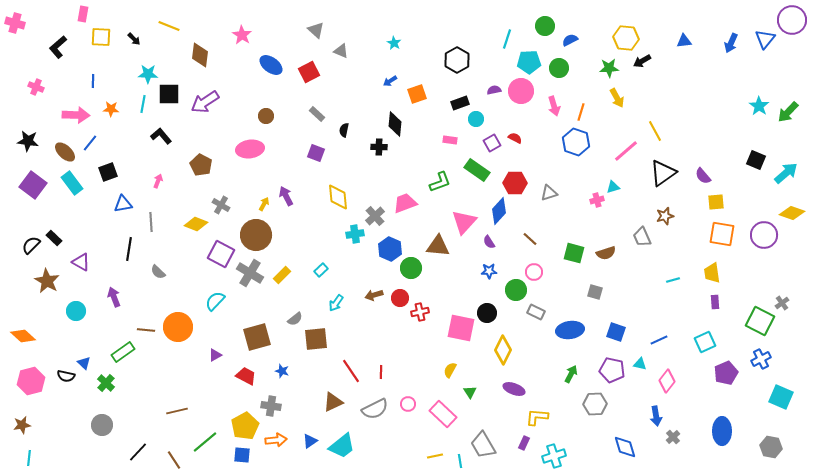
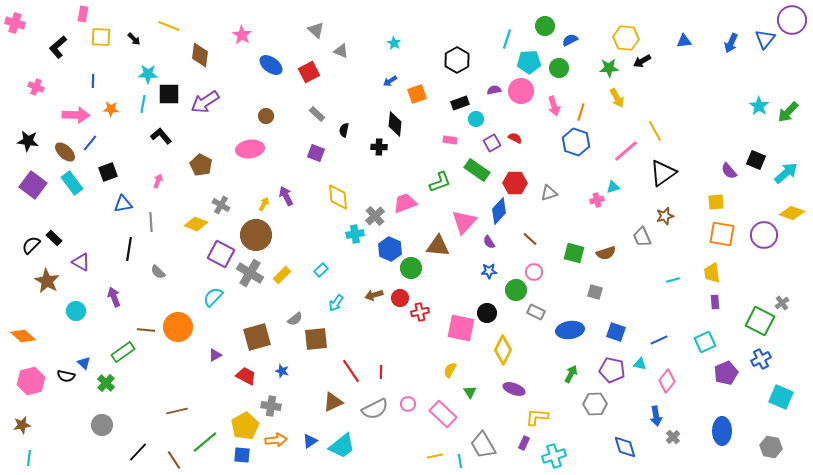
purple semicircle at (703, 176): moved 26 px right, 5 px up
cyan semicircle at (215, 301): moved 2 px left, 4 px up
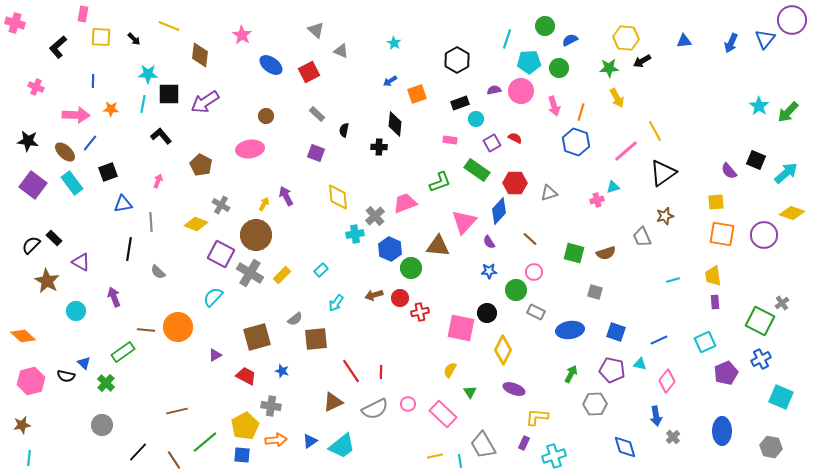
yellow trapezoid at (712, 273): moved 1 px right, 3 px down
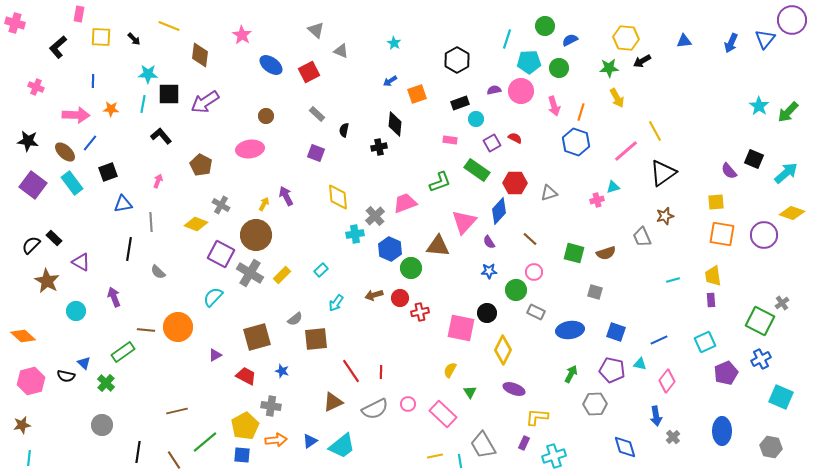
pink rectangle at (83, 14): moved 4 px left
black cross at (379, 147): rotated 14 degrees counterclockwise
black square at (756, 160): moved 2 px left, 1 px up
purple rectangle at (715, 302): moved 4 px left, 2 px up
black line at (138, 452): rotated 35 degrees counterclockwise
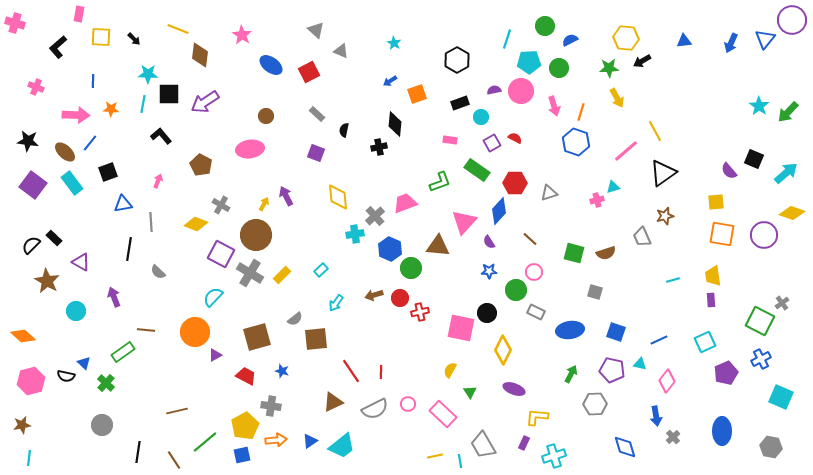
yellow line at (169, 26): moved 9 px right, 3 px down
cyan circle at (476, 119): moved 5 px right, 2 px up
orange circle at (178, 327): moved 17 px right, 5 px down
blue square at (242, 455): rotated 18 degrees counterclockwise
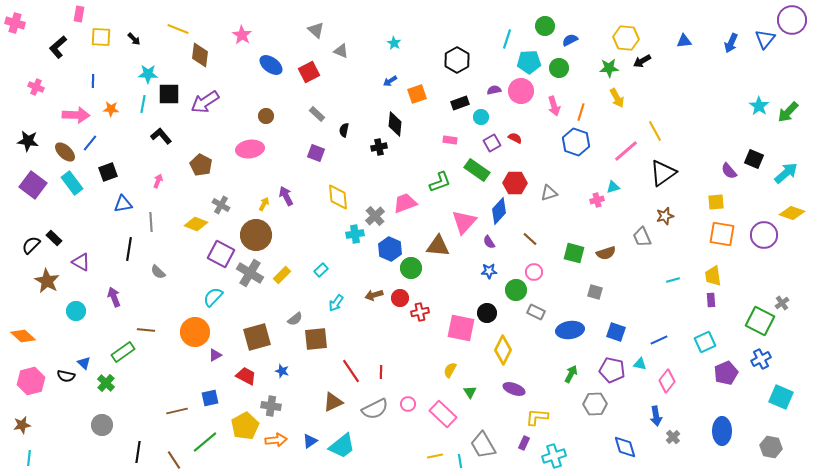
blue square at (242, 455): moved 32 px left, 57 px up
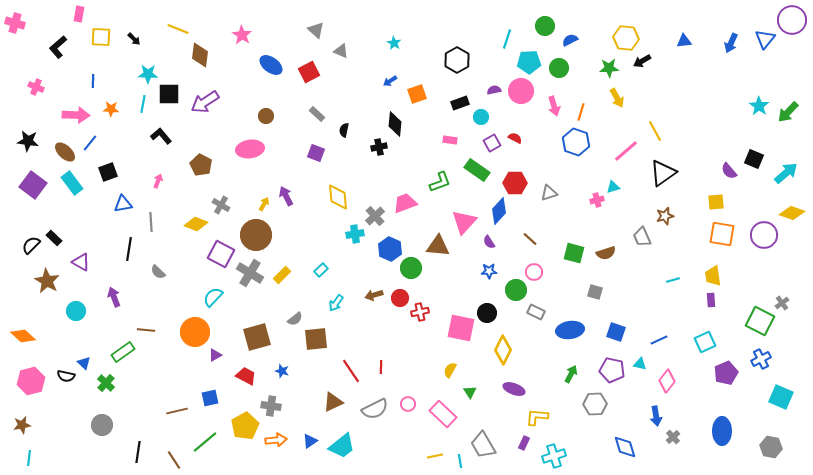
red line at (381, 372): moved 5 px up
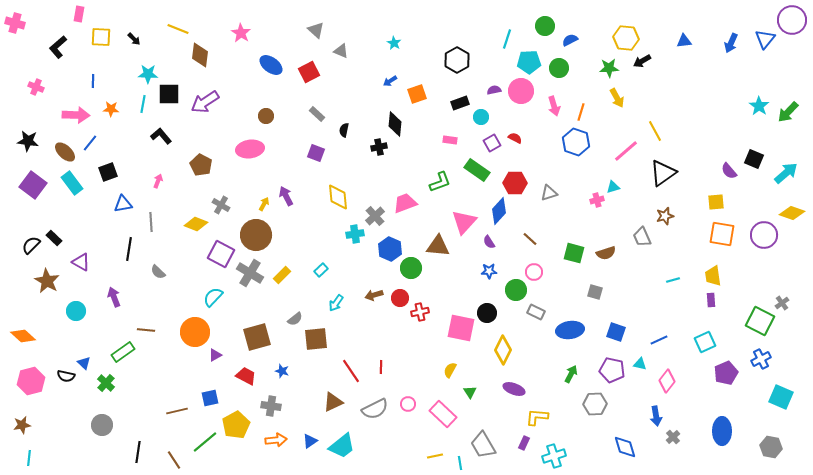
pink star at (242, 35): moved 1 px left, 2 px up
yellow pentagon at (245, 426): moved 9 px left, 1 px up
cyan line at (460, 461): moved 2 px down
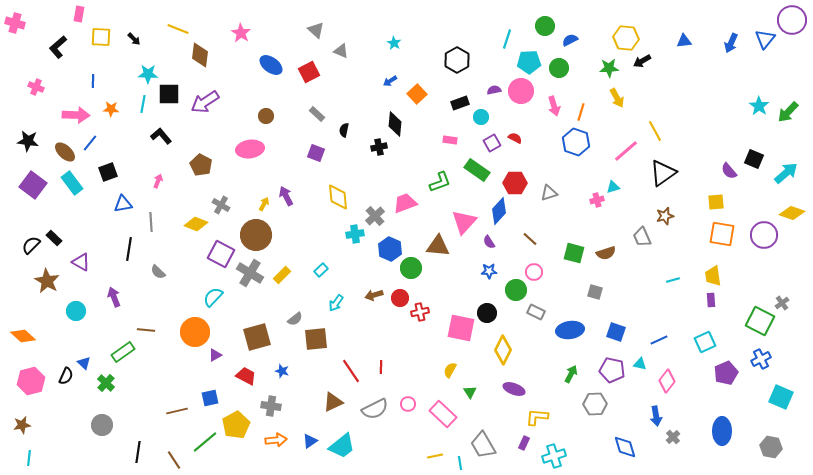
orange square at (417, 94): rotated 24 degrees counterclockwise
black semicircle at (66, 376): rotated 78 degrees counterclockwise
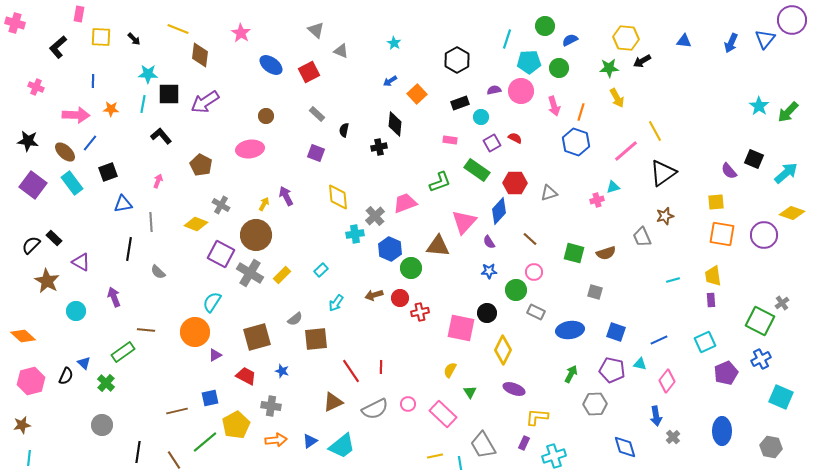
blue triangle at (684, 41): rotated 14 degrees clockwise
cyan semicircle at (213, 297): moved 1 px left, 5 px down; rotated 10 degrees counterclockwise
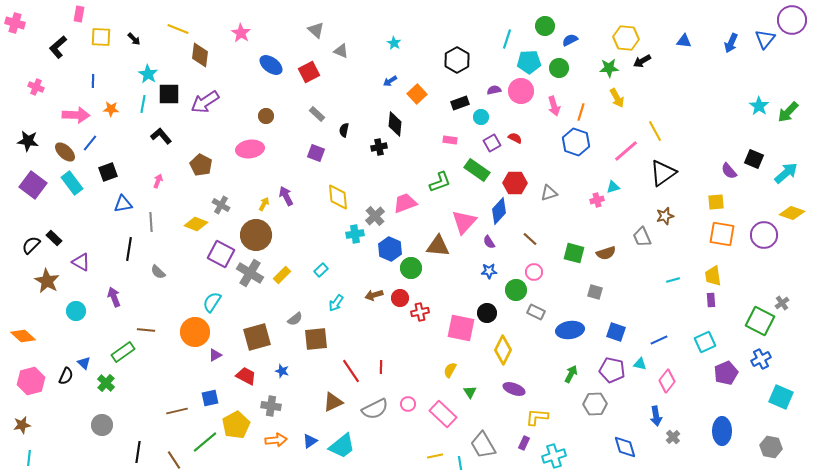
cyan star at (148, 74): rotated 30 degrees clockwise
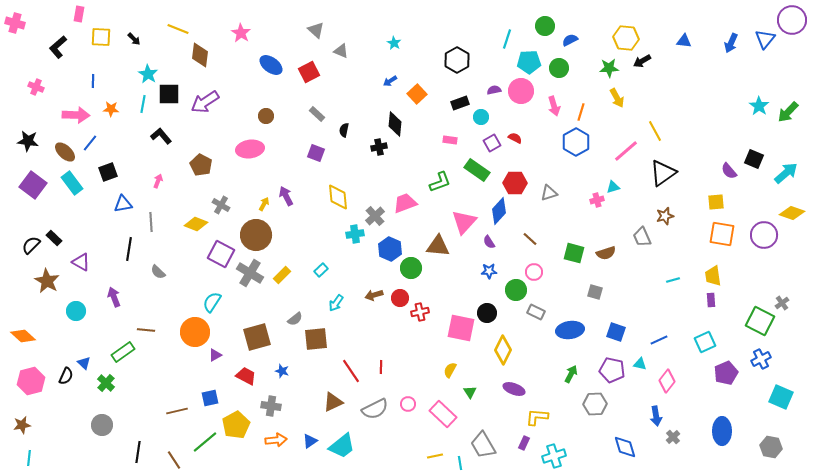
blue hexagon at (576, 142): rotated 12 degrees clockwise
